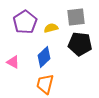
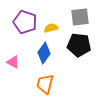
gray square: moved 4 px right
purple pentagon: rotated 20 degrees counterclockwise
black pentagon: moved 1 px left, 1 px down
blue diamond: moved 4 px up; rotated 10 degrees counterclockwise
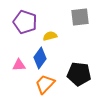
yellow semicircle: moved 1 px left, 8 px down
black pentagon: moved 29 px down
blue diamond: moved 4 px left, 5 px down
pink triangle: moved 6 px right, 3 px down; rotated 32 degrees counterclockwise
orange trapezoid: rotated 30 degrees clockwise
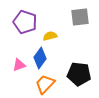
pink triangle: rotated 16 degrees counterclockwise
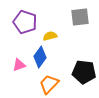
blue diamond: moved 1 px up
black pentagon: moved 5 px right, 2 px up
orange trapezoid: moved 4 px right
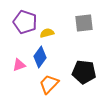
gray square: moved 4 px right, 6 px down
yellow semicircle: moved 3 px left, 3 px up
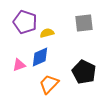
blue diamond: rotated 30 degrees clockwise
black pentagon: rotated 20 degrees clockwise
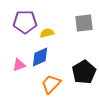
purple pentagon: rotated 20 degrees counterclockwise
black pentagon: rotated 15 degrees clockwise
orange trapezoid: moved 2 px right
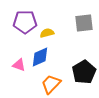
pink triangle: rotated 40 degrees clockwise
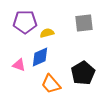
black pentagon: moved 1 px left, 1 px down
orange trapezoid: rotated 85 degrees counterclockwise
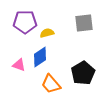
blue diamond: rotated 10 degrees counterclockwise
